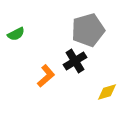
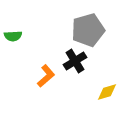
green semicircle: moved 3 px left, 2 px down; rotated 24 degrees clockwise
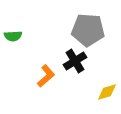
gray pentagon: rotated 20 degrees clockwise
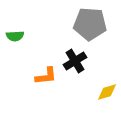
gray pentagon: moved 2 px right, 6 px up
green semicircle: moved 2 px right
orange L-shape: rotated 35 degrees clockwise
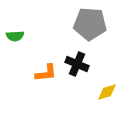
black cross: moved 2 px right, 3 px down; rotated 35 degrees counterclockwise
orange L-shape: moved 3 px up
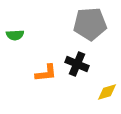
gray pentagon: rotated 8 degrees counterclockwise
green semicircle: moved 1 px up
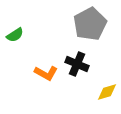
gray pentagon: rotated 24 degrees counterclockwise
green semicircle: rotated 30 degrees counterclockwise
orange L-shape: rotated 35 degrees clockwise
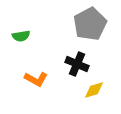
green semicircle: moved 6 px right, 1 px down; rotated 24 degrees clockwise
orange L-shape: moved 10 px left, 6 px down
yellow diamond: moved 13 px left, 2 px up
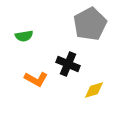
green semicircle: moved 3 px right
black cross: moved 9 px left
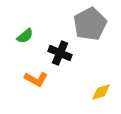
green semicircle: moved 1 px right; rotated 30 degrees counterclockwise
black cross: moved 8 px left, 11 px up
yellow diamond: moved 7 px right, 2 px down
